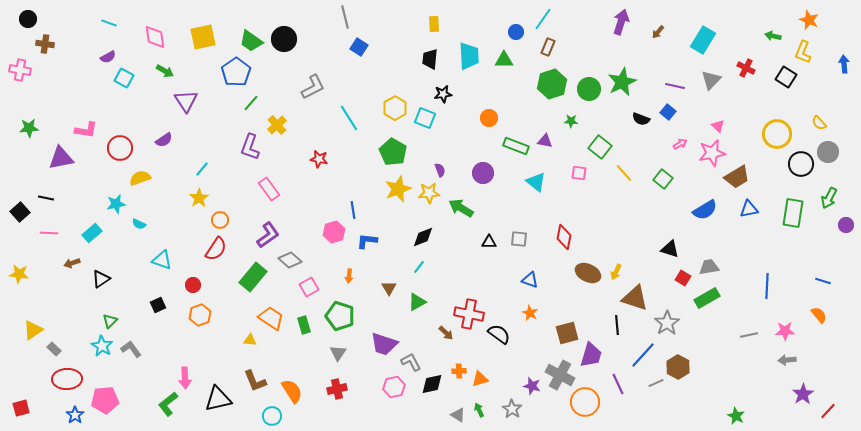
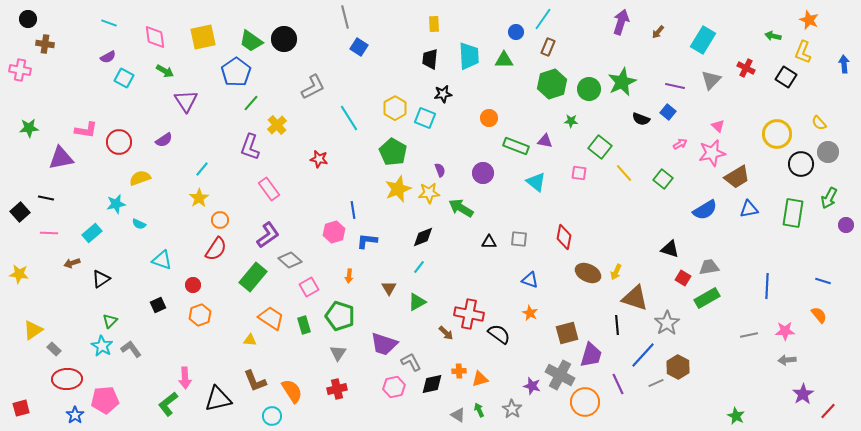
red circle at (120, 148): moved 1 px left, 6 px up
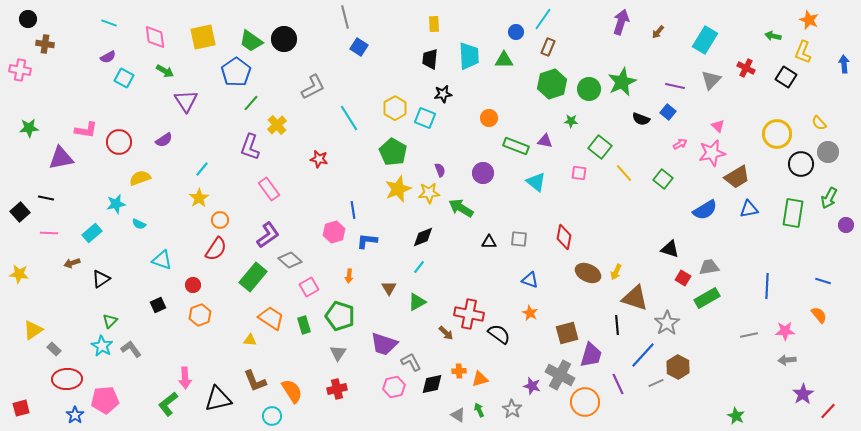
cyan rectangle at (703, 40): moved 2 px right
